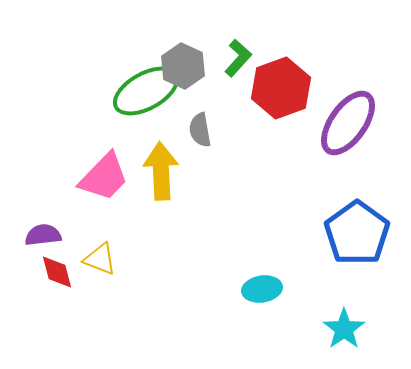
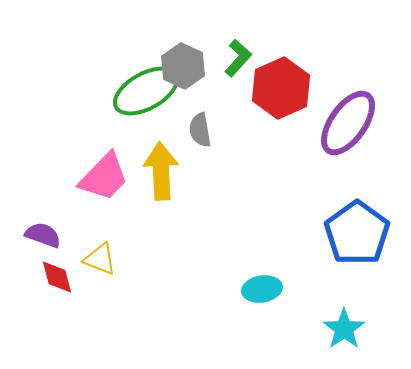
red hexagon: rotated 4 degrees counterclockwise
purple semicircle: rotated 27 degrees clockwise
red diamond: moved 5 px down
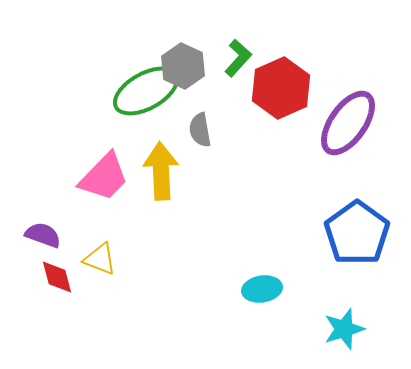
cyan star: rotated 18 degrees clockwise
